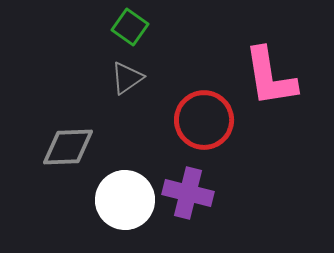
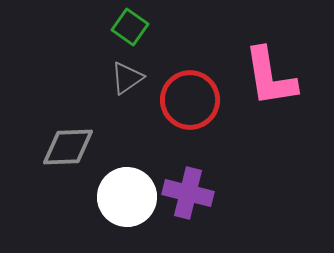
red circle: moved 14 px left, 20 px up
white circle: moved 2 px right, 3 px up
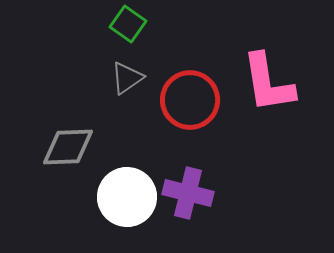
green square: moved 2 px left, 3 px up
pink L-shape: moved 2 px left, 6 px down
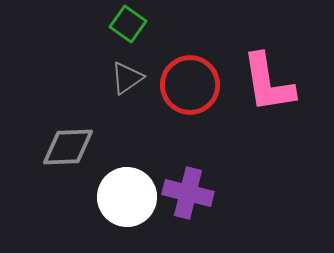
red circle: moved 15 px up
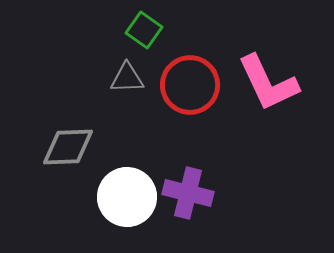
green square: moved 16 px right, 6 px down
gray triangle: rotated 33 degrees clockwise
pink L-shape: rotated 16 degrees counterclockwise
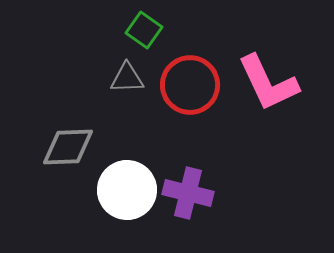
white circle: moved 7 px up
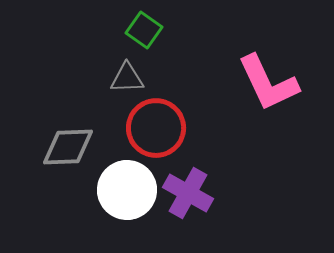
red circle: moved 34 px left, 43 px down
purple cross: rotated 15 degrees clockwise
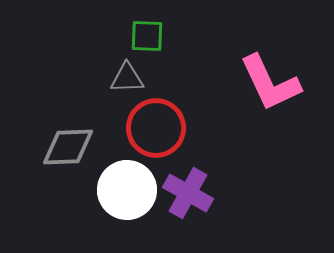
green square: moved 3 px right, 6 px down; rotated 33 degrees counterclockwise
pink L-shape: moved 2 px right
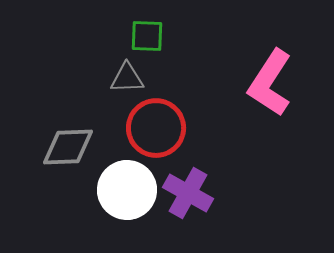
pink L-shape: rotated 58 degrees clockwise
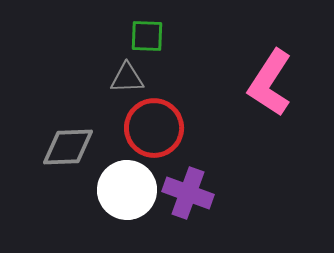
red circle: moved 2 px left
purple cross: rotated 9 degrees counterclockwise
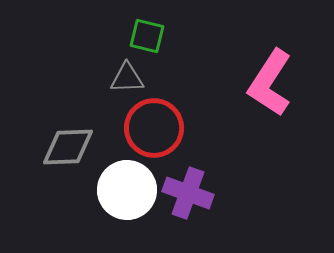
green square: rotated 12 degrees clockwise
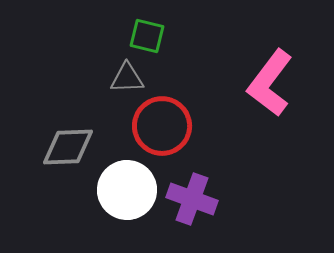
pink L-shape: rotated 4 degrees clockwise
red circle: moved 8 px right, 2 px up
purple cross: moved 4 px right, 6 px down
